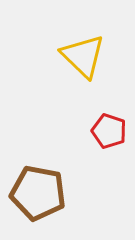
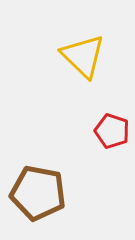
red pentagon: moved 3 px right
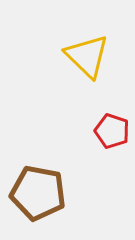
yellow triangle: moved 4 px right
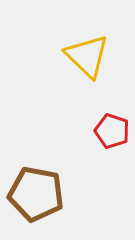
brown pentagon: moved 2 px left, 1 px down
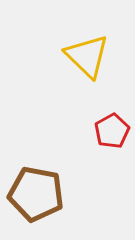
red pentagon: rotated 24 degrees clockwise
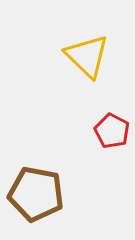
red pentagon: rotated 16 degrees counterclockwise
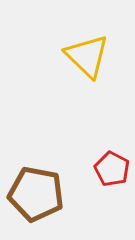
red pentagon: moved 38 px down
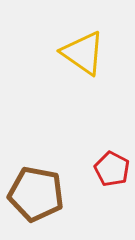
yellow triangle: moved 4 px left, 3 px up; rotated 9 degrees counterclockwise
